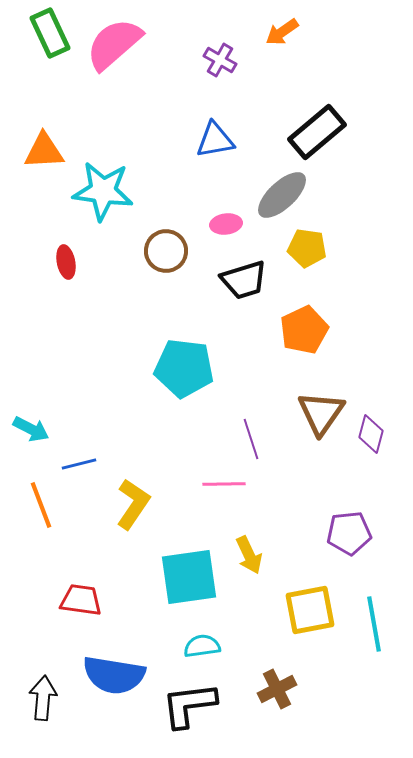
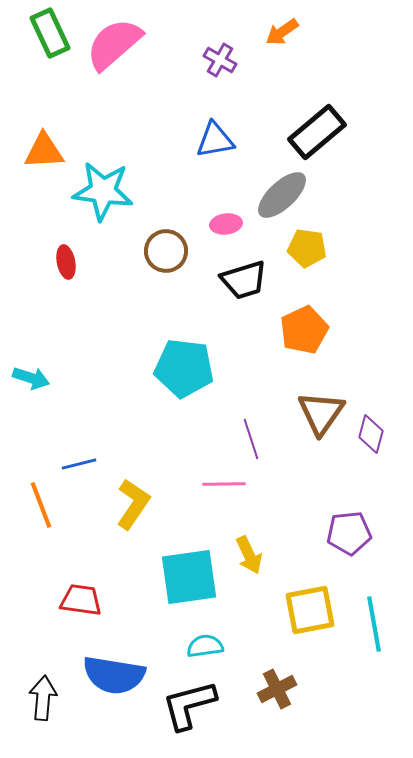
cyan arrow: moved 51 px up; rotated 9 degrees counterclockwise
cyan semicircle: moved 3 px right
black L-shape: rotated 8 degrees counterclockwise
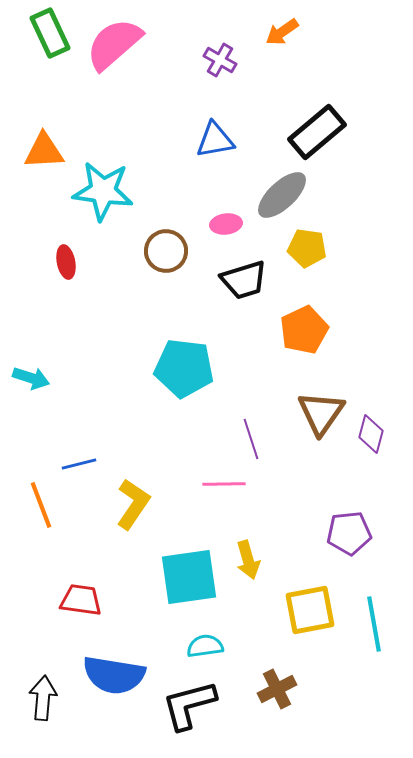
yellow arrow: moved 1 px left, 5 px down; rotated 9 degrees clockwise
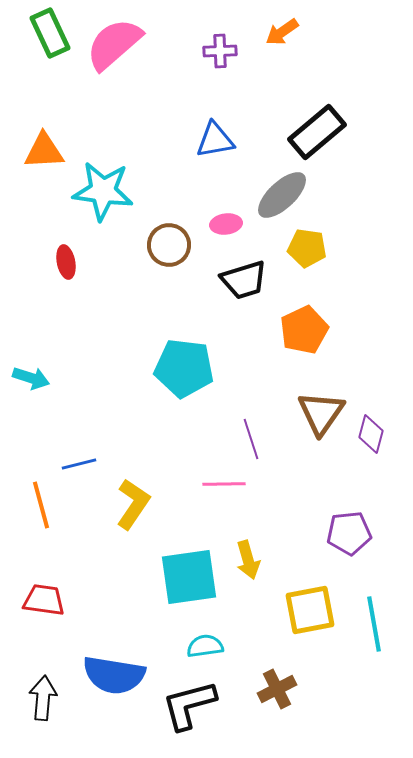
purple cross: moved 9 px up; rotated 32 degrees counterclockwise
brown circle: moved 3 px right, 6 px up
orange line: rotated 6 degrees clockwise
red trapezoid: moved 37 px left
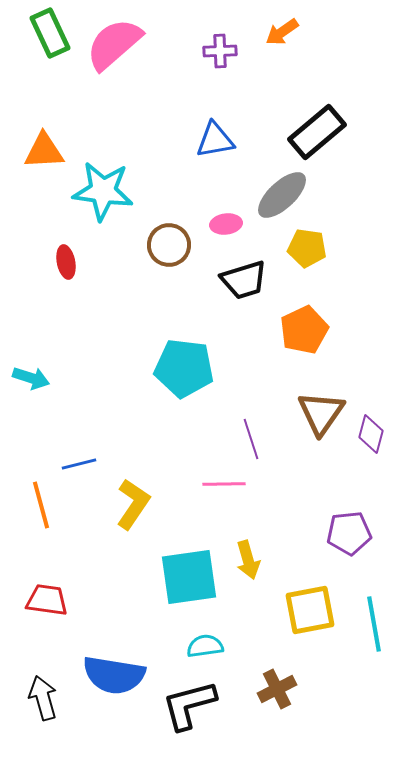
red trapezoid: moved 3 px right
black arrow: rotated 21 degrees counterclockwise
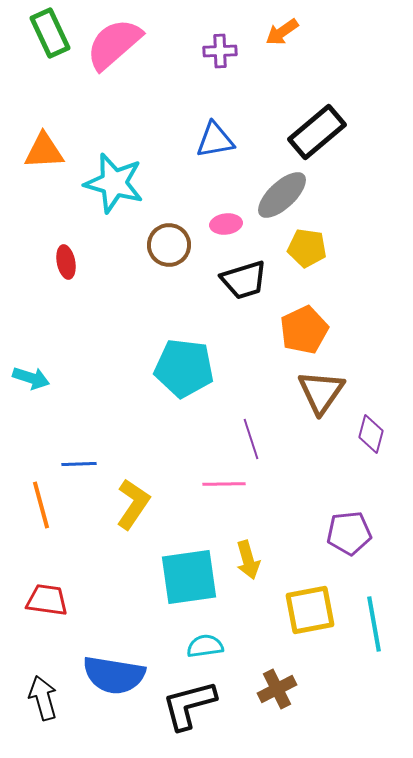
cyan star: moved 11 px right, 8 px up; rotated 8 degrees clockwise
brown triangle: moved 21 px up
blue line: rotated 12 degrees clockwise
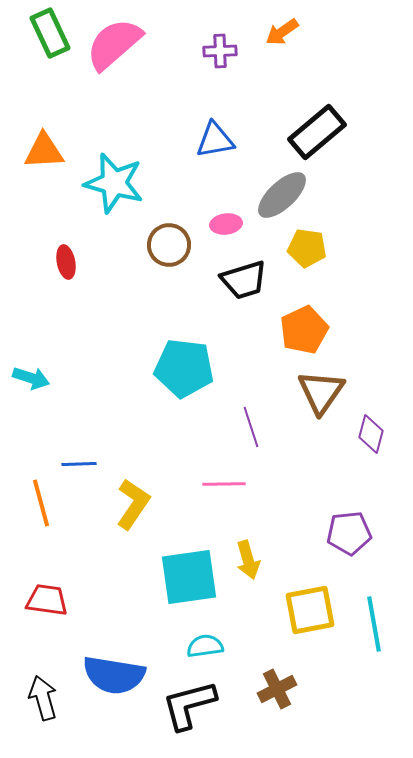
purple line: moved 12 px up
orange line: moved 2 px up
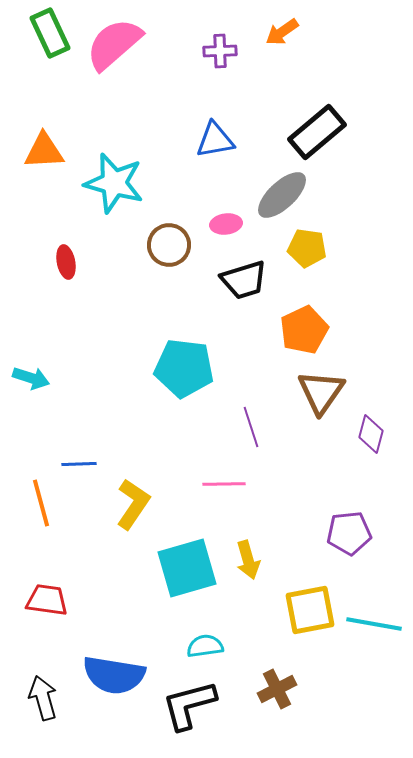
cyan square: moved 2 px left, 9 px up; rotated 8 degrees counterclockwise
cyan line: rotated 70 degrees counterclockwise
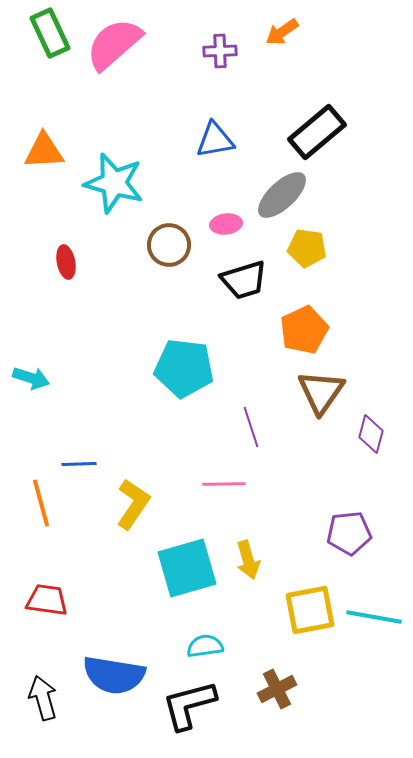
cyan line: moved 7 px up
